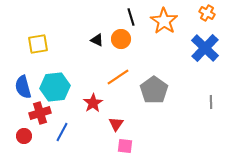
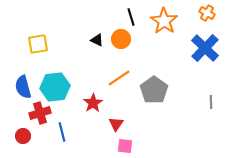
orange line: moved 1 px right, 1 px down
blue line: rotated 42 degrees counterclockwise
red circle: moved 1 px left
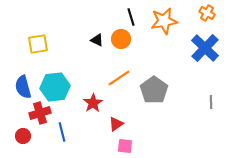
orange star: rotated 28 degrees clockwise
red triangle: rotated 21 degrees clockwise
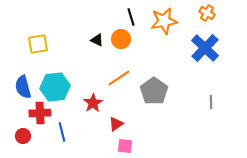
gray pentagon: moved 1 px down
red cross: rotated 15 degrees clockwise
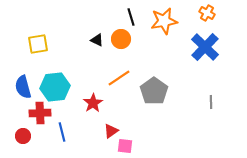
blue cross: moved 1 px up
red triangle: moved 5 px left, 7 px down
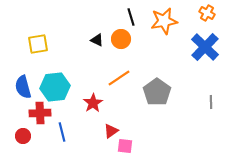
gray pentagon: moved 3 px right, 1 px down
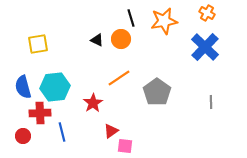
black line: moved 1 px down
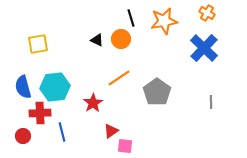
blue cross: moved 1 px left, 1 px down
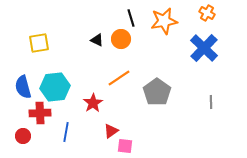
yellow square: moved 1 px right, 1 px up
blue line: moved 4 px right; rotated 24 degrees clockwise
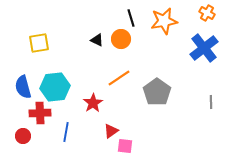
blue cross: rotated 8 degrees clockwise
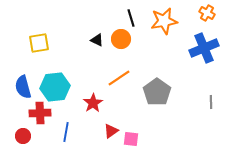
blue cross: rotated 16 degrees clockwise
pink square: moved 6 px right, 7 px up
